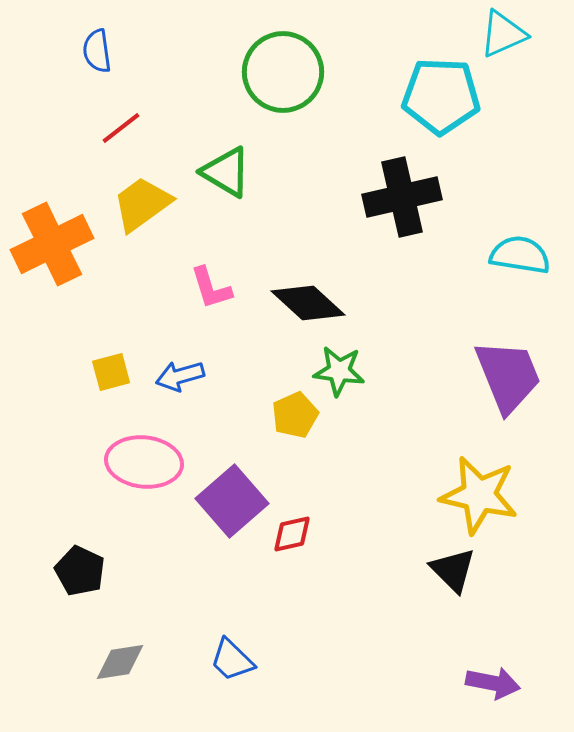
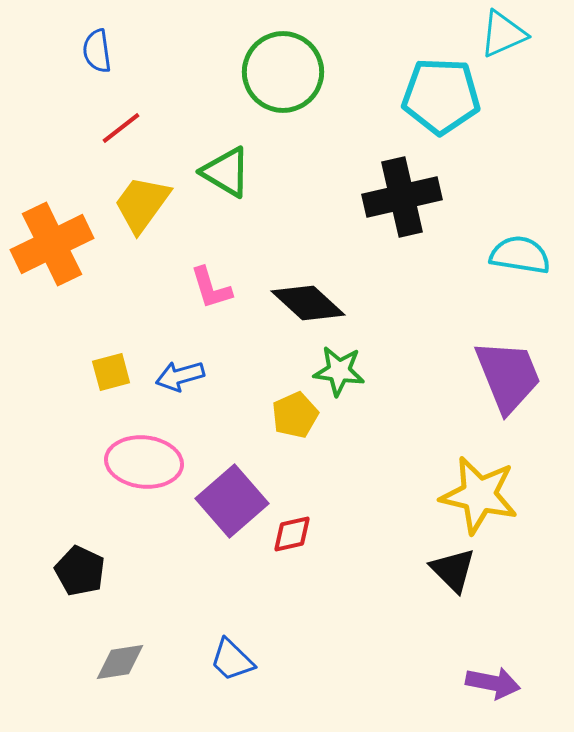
yellow trapezoid: rotated 18 degrees counterclockwise
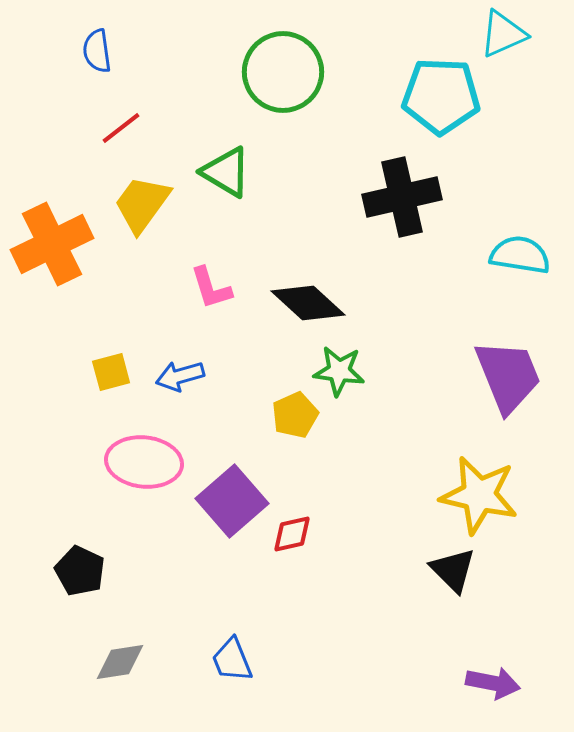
blue trapezoid: rotated 24 degrees clockwise
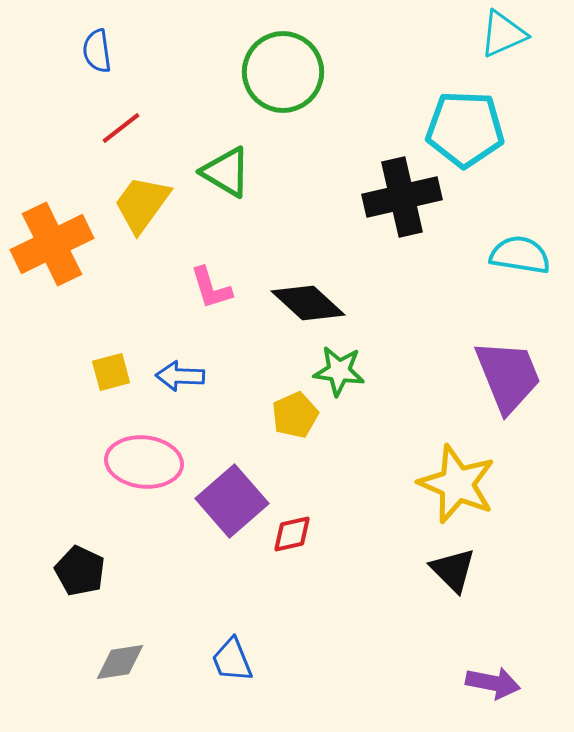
cyan pentagon: moved 24 px right, 33 px down
blue arrow: rotated 18 degrees clockwise
yellow star: moved 22 px left, 11 px up; rotated 10 degrees clockwise
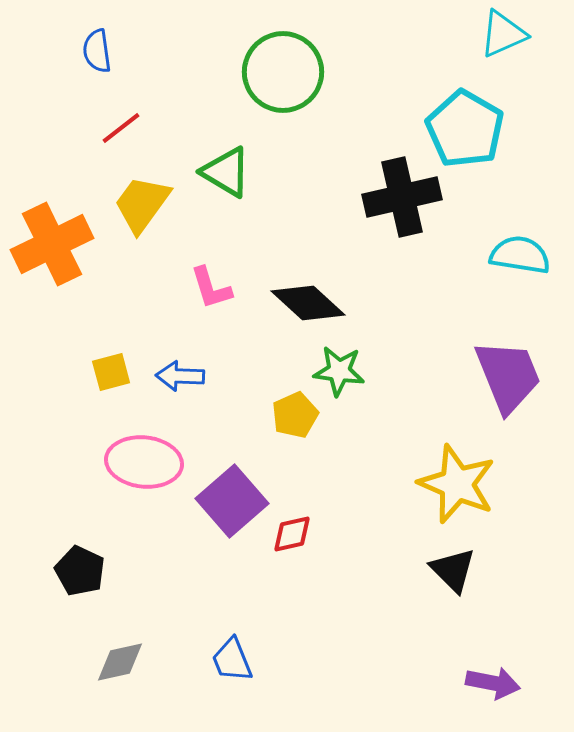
cyan pentagon: rotated 28 degrees clockwise
gray diamond: rotated 4 degrees counterclockwise
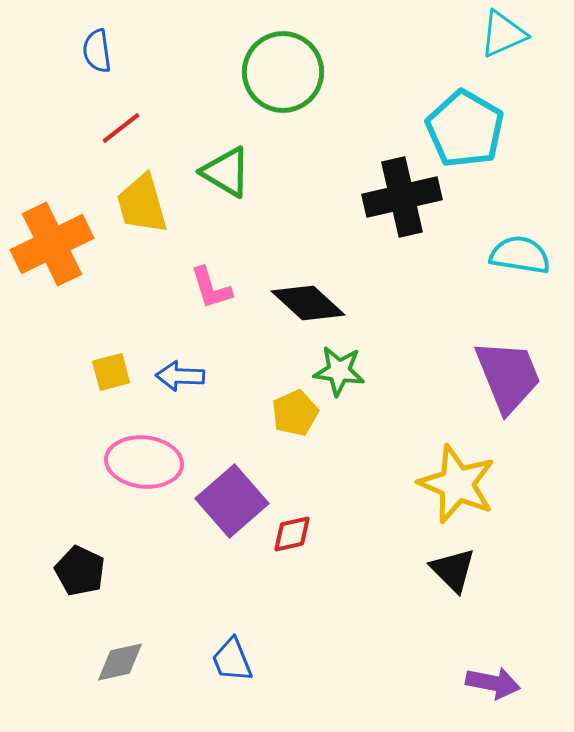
yellow trapezoid: rotated 52 degrees counterclockwise
yellow pentagon: moved 2 px up
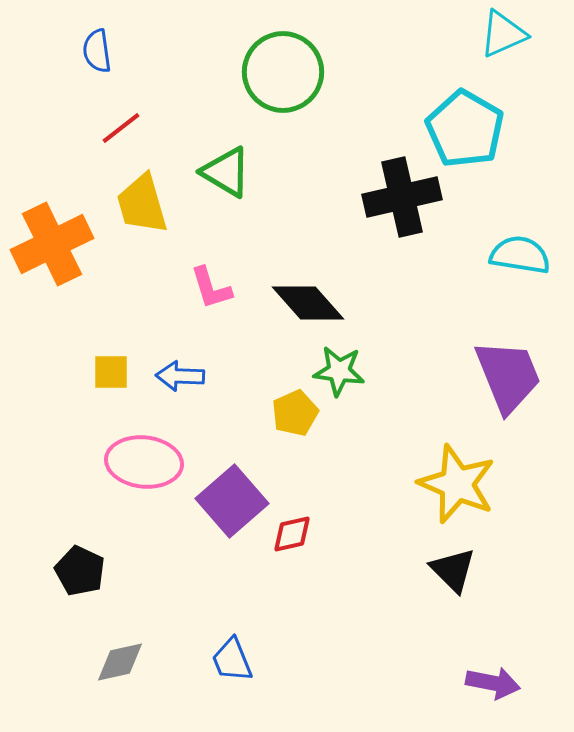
black diamond: rotated 6 degrees clockwise
yellow square: rotated 15 degrees clockwise
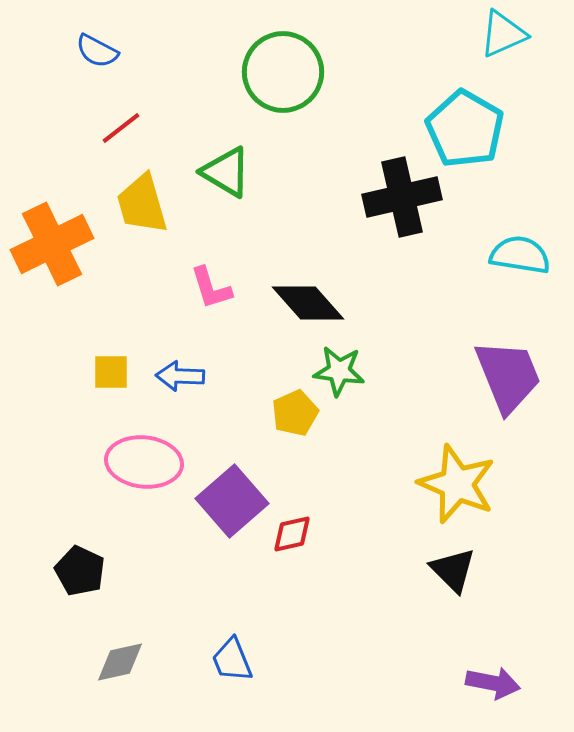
blue semicircle: rotated 54 degrees counterclockwise
